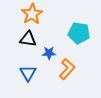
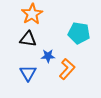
blue star: moved 1 px left, 3 px down
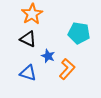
black triangle: rotated 18 degrees clockwise
blue star: rotated 24 degrees clockwise
blue triangle: rotated 42 degrees counterclockwise
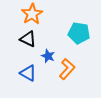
blue triangle: rotated 12 degrees clockwise
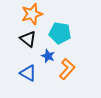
orange star: rotated 15 degrees clockwise
cyan pentagon: moved 19 px left
black triangle: rotated 12 degrees clockwise
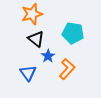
cyan pentagon: moved 13 px right
black triangle: moved 8 px right
blue star: rotated 16 degrees clockwise
blue triangle: rotated 24 degrees clockwise
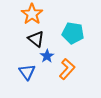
orange star: rotated 20 degrees counterclockwise
blue star: moved 1 px left
blue triangle: moved 1 px left, 1 px up
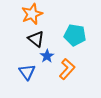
orange star: rotated 15 degrees clockwise
cyan pentagon: moved 2 px right, 2 px down
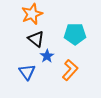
cyan pentagon: moved 1 px up; rotated 10 degrees counterclockwise
orange L-shape: moved 3 px right, 1 px down
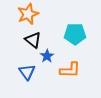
orange star: moved 4 px left
black triangle: moved 3 px left, 1 px down
orange L-shape: rotated 50 degrees clockwise
